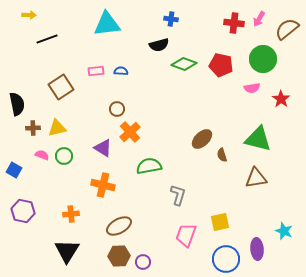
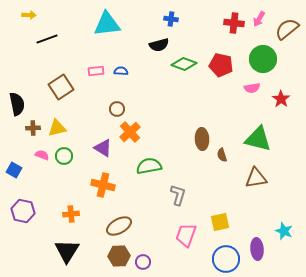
brown ellipse at (202, 139): rotated 50 degrees counterclockwise
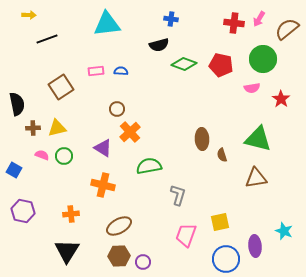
purple ellipse at (257, 249): moved 2 px left, 3 px up
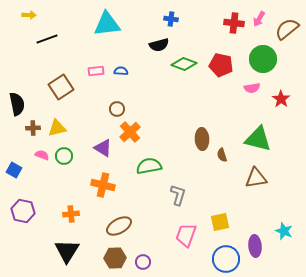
brown hexagon at (119, 256): moved 4 px left, 2 px down
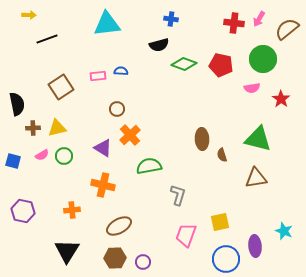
pink rectangle at (96, 71): moved 2 px right, 5 px down
orange cross at (130, 132): moved 3 px down
pink semicircle at (42, 155): rotated 128 degrees clockwise
blue square at (14, 170): moved 1 px left, 9 px up; rotated 14 degrees counterclockwise
orange cross at (71, 214): moved 1 px right, 4 px up
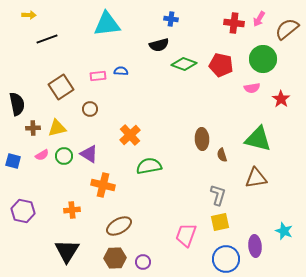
brown circle at (117, 109): moved 27 px left
purple triangle at (103, 148): moved 14 px left, 6 px down
gray L-shape at (178, 195): moved 40 px right
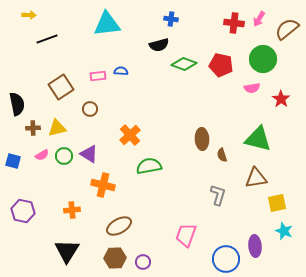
yellow square at (220, 222): moved 57 px right, 19 px up
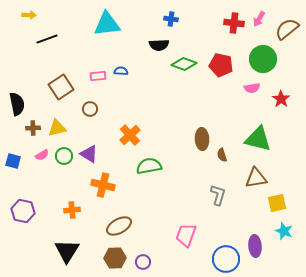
black semicircle at (159, 45): rotated 12 degrees clockwise
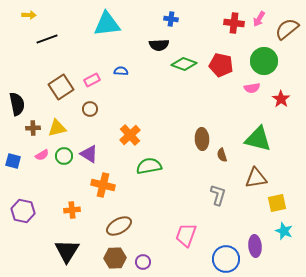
green circle at (263, 59): moved 1 px right, 2 px down
pink rectangle at (98, 76): moved 6 px left, 4 px down; rotated 21 degrees counterclockwise
